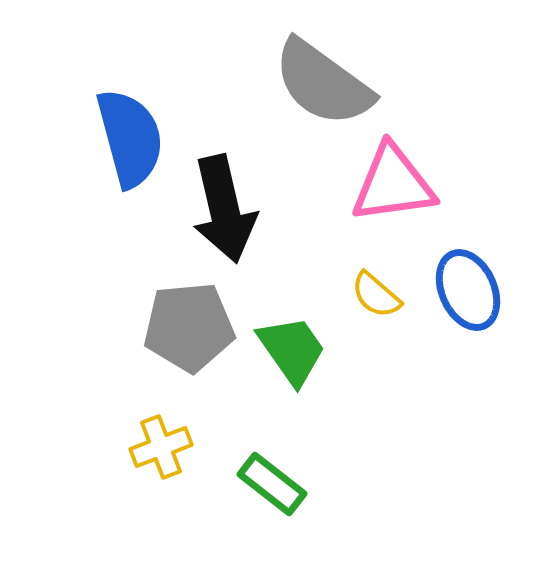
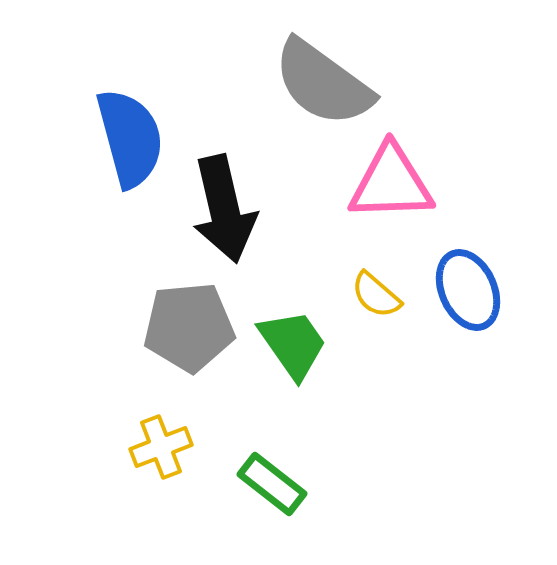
pink triangle: moved 2 px left, 1 px up; rotated 6 degrees clockwise
green trapezoid: moved 1 px right, 6 px up
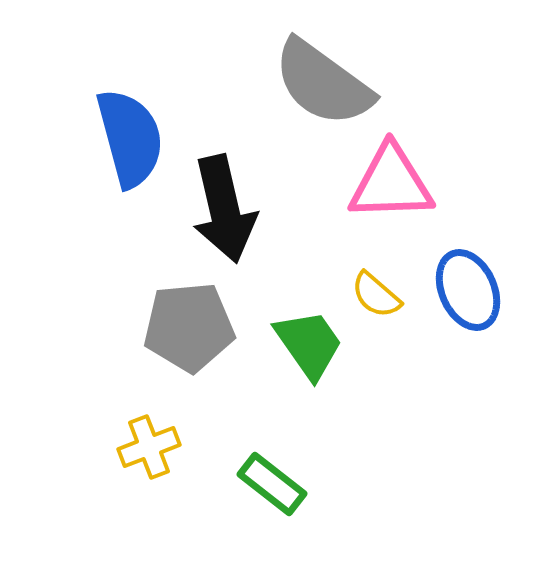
green trapezoid: moved 16 px right
yellow cross: moved 12 px left
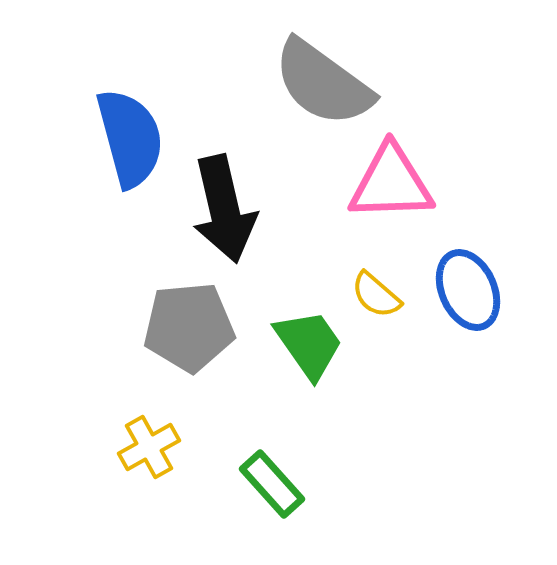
yellow cross: rotated 8 degrees counterclockwise
green rectangle: rotated 10 degrees clockwise
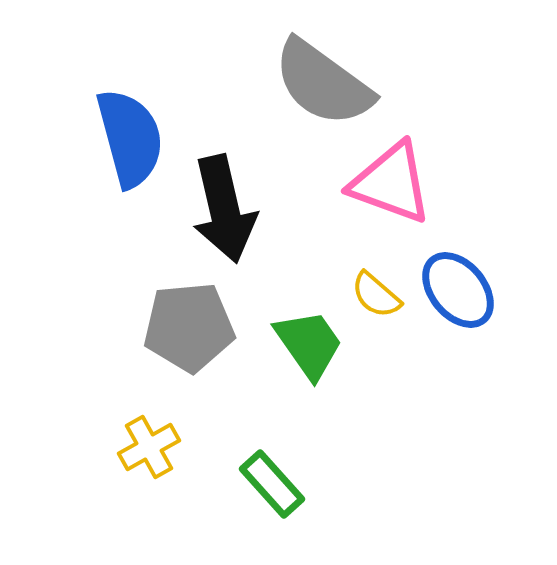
pink triangle: rotated 22 degrees clockwise
blue ellipse: moved 10 px left; rotated 16 degrees counterclockwise
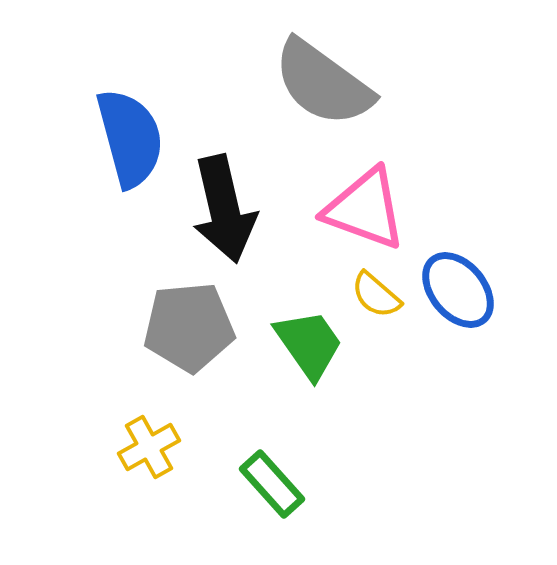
pink triangle: moved 26 px left, 26 px down
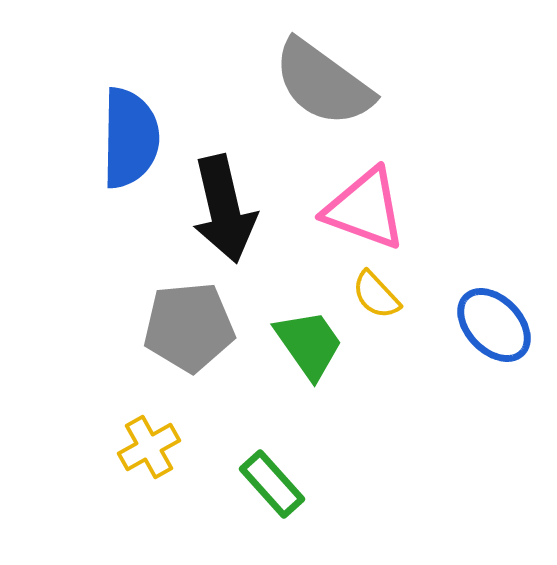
blue semicircle: rotated 16 degrees clockwise
blue ellipse: moved 36 px right, 35 px down; rotated 4 degrees counterclockwise
yellow semicircle: rotated 6 degrees clockwise
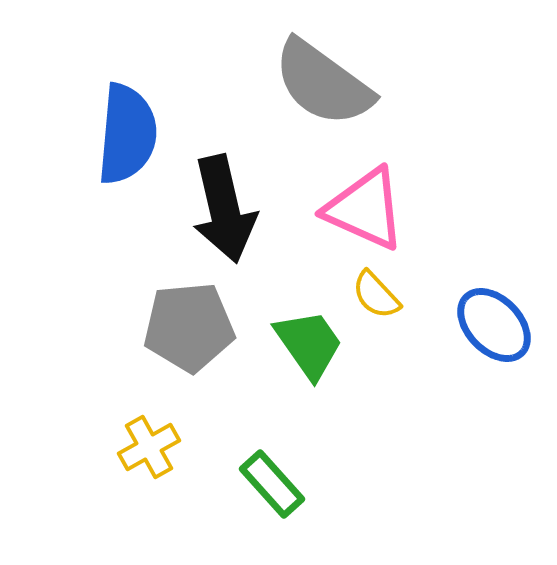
blue semicircle: moved 3 px left, 4 px up; rotated 4 degrees clockwise
pink triangle: rotated 4 degrees clockwise
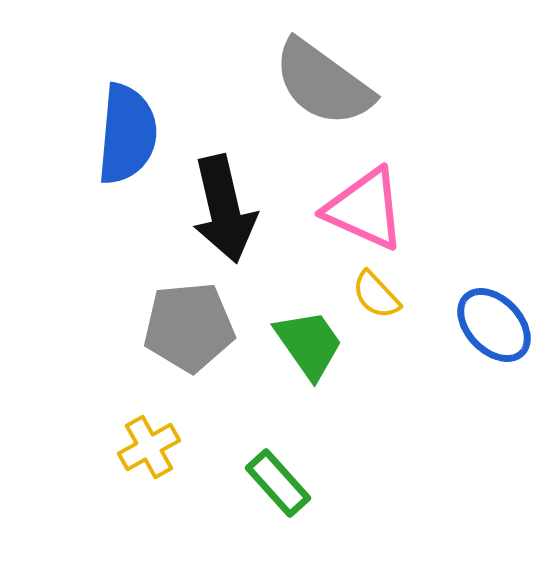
green rectangle: moved 6 px right, 1 px up
